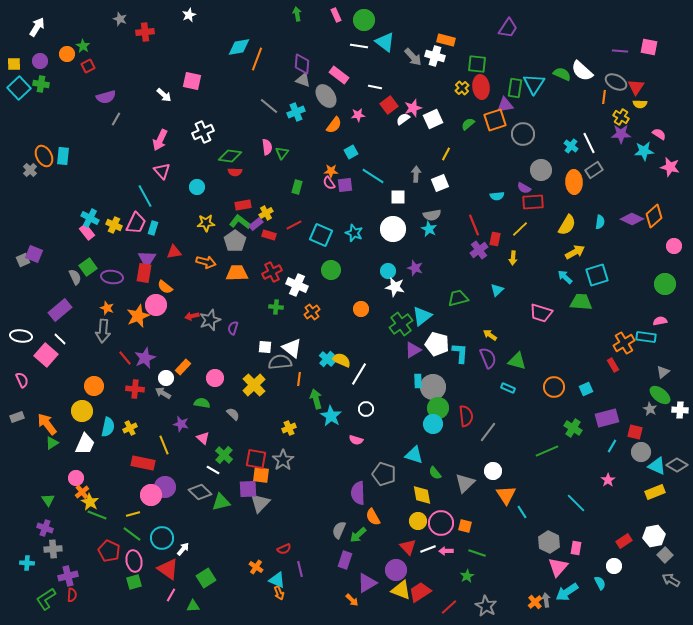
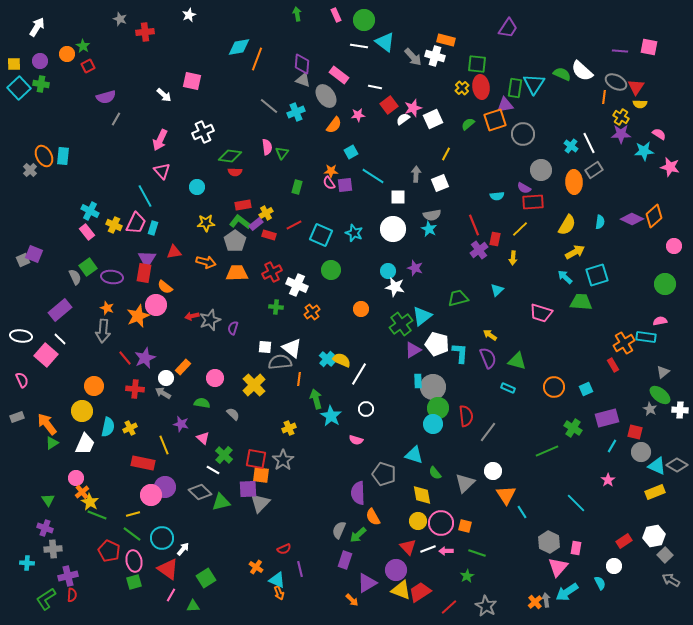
cyan cross at (90, 218): moved 7 px up
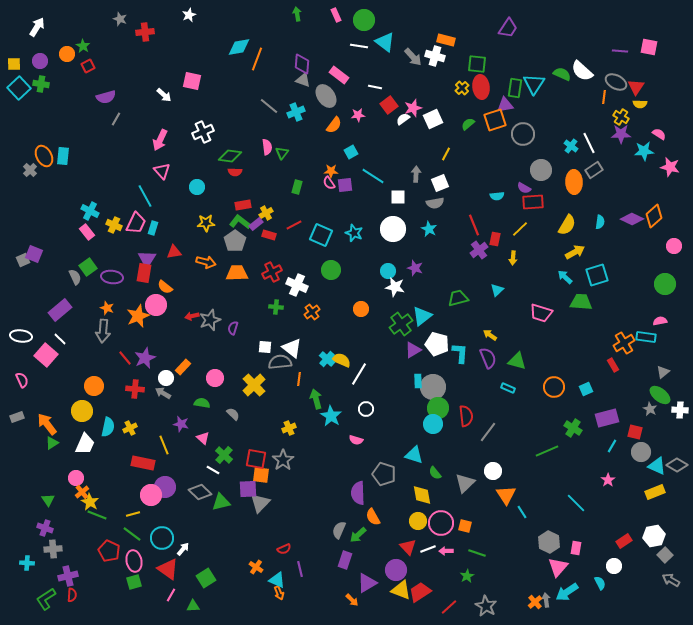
gray semicircle at (432, 215): moved 3 px right, 12 px up
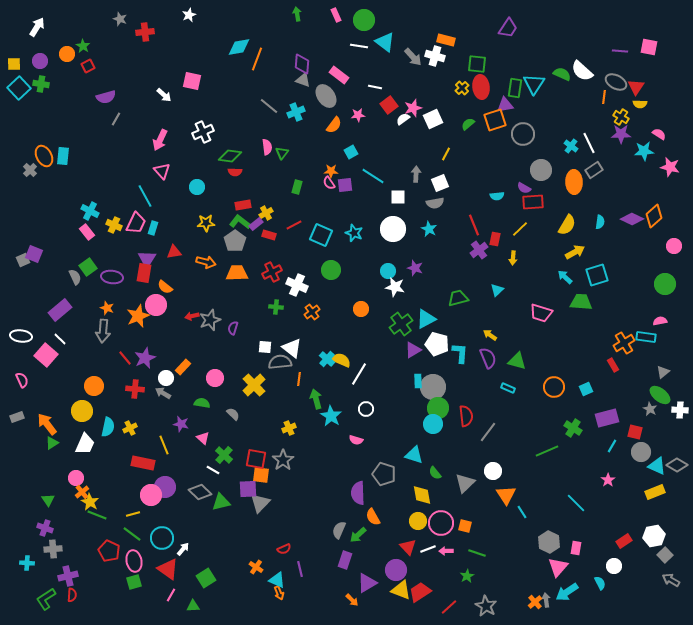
cyan triangle at (422, 316): moved 4 px right, 3 px down; rotated 10 degrees clockwise
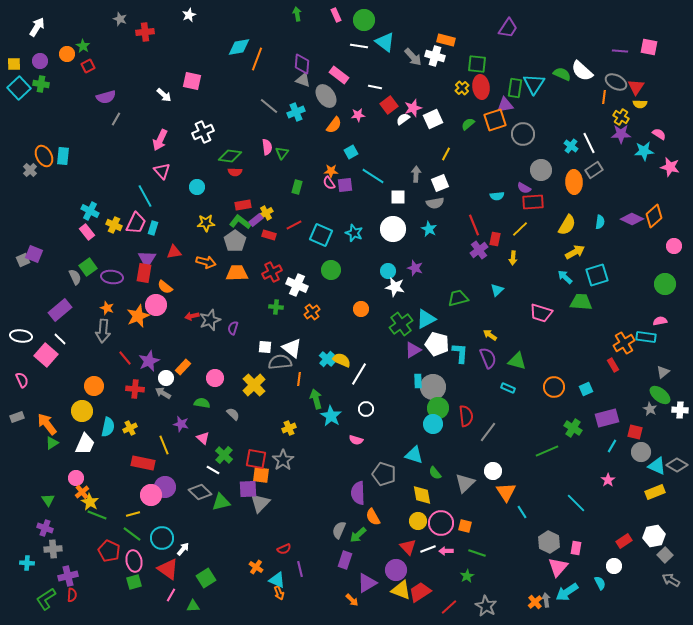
purple rectangle at (256, 224): moved 4 px up
purple star at (145, 358): moved 4 px right, 3 px down
orange triangle at (506, 495): moved 3 px up
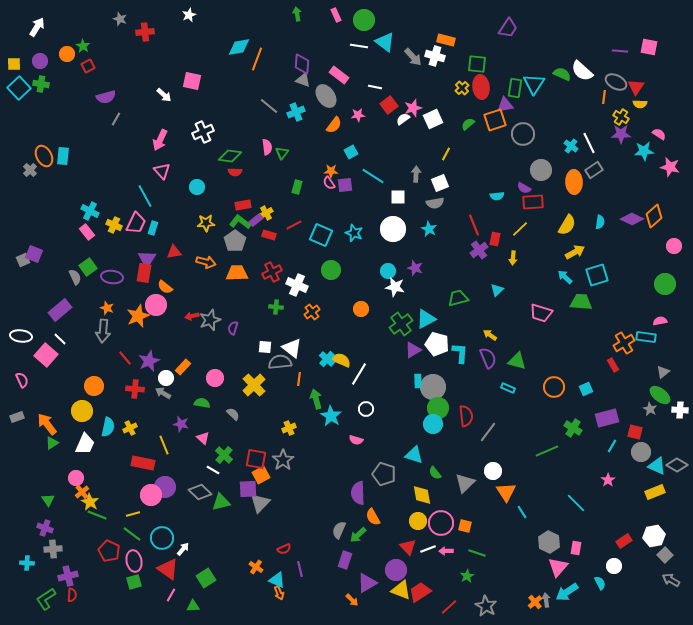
orange square at (261, 475): rotated 36 degrees counterclockwise
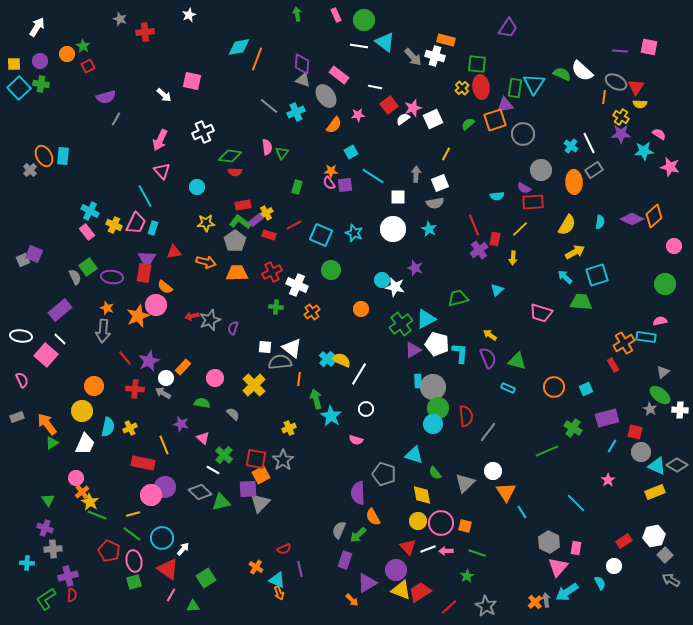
cyan circle at (388, 271): moved 6 px left, 9 px down
